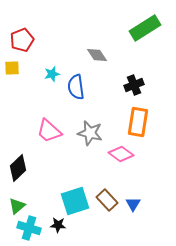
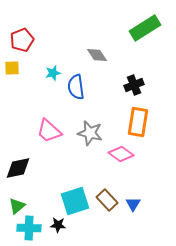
cyan star: moved 1 px right, 1 px up
black diamond: rotated 32 degrees clockwise
cyan cross: rotated 15 degrees counterclockwise
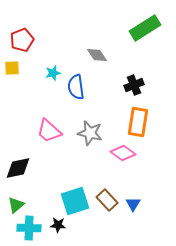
pink diamond: moved 2 px right, 1 px up
green triangle: moved 1 px left, 1 px up
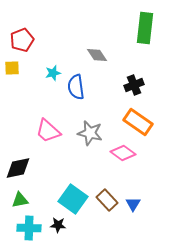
green rectangle: rotated 52 degrees counterclockwise
orange rectangle: rotated 64 degrees counterclockwise
pink trapezoid: moved 1 px left
cyan square: moved 2 px left, 2 px up; rotated 36 degrees counterclockwise
green triangle: moved 4 px right, 5 px up; rotated 30 degrees clockwise
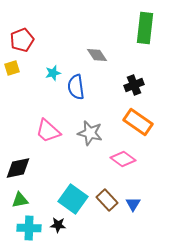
yellow square: rotated 14 degrees counterclockwise
pink diamond: moved 6 px down
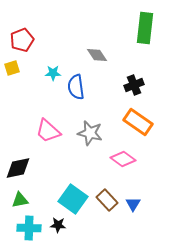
cyan star: rotated 14 degrees clockwise
